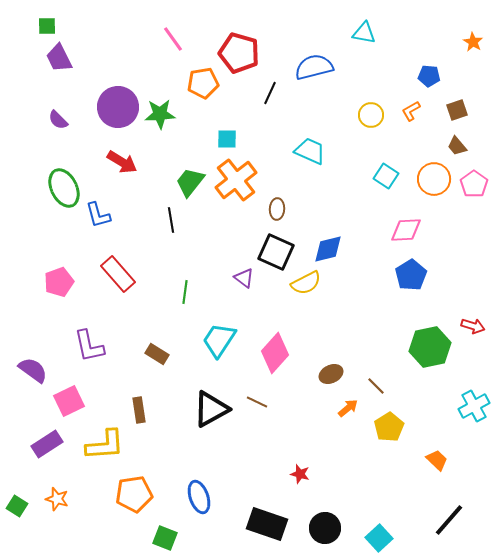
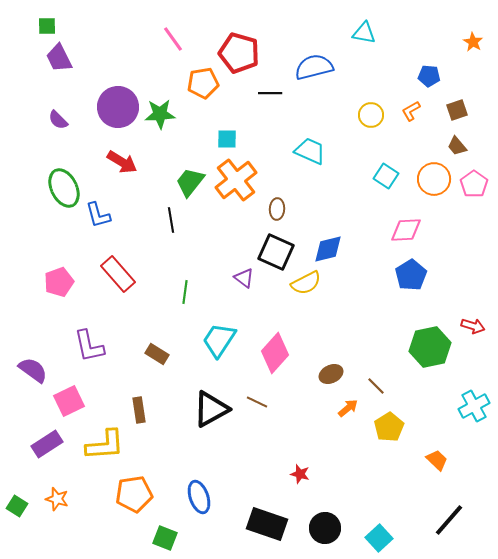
black line at (270, 93): rotated 65 degrees clockwise
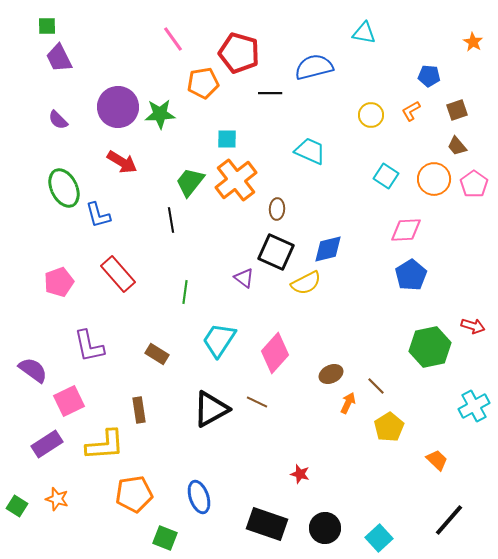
orange arrow at (348, 408): moved 5 px up; rotated 25 degrees counterclockwise
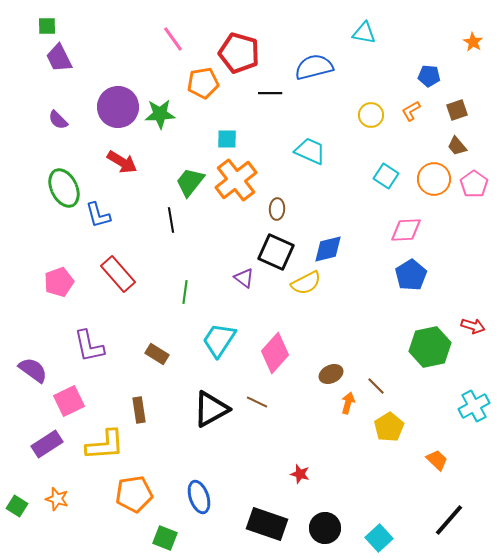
orange arrow at (348, 403): rotated 10 degrees counterclockwise
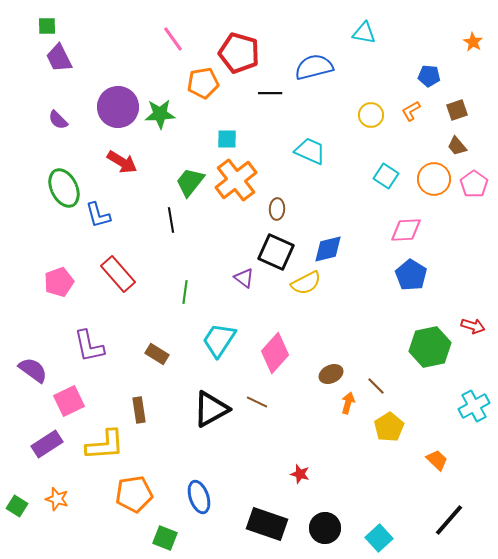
blue pentagon at (411, 275): rotated 8 degrees counterclockwise
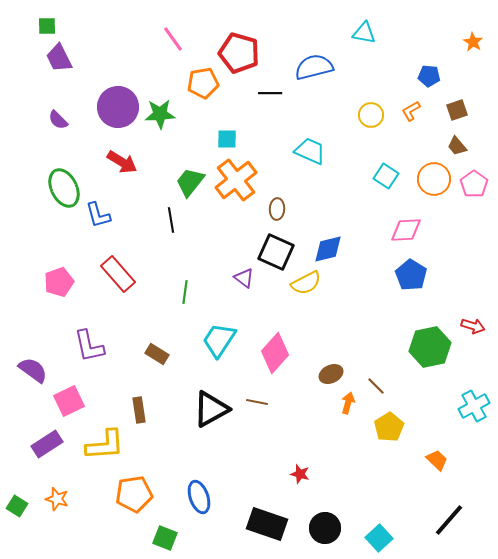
brown line at (257, 402): rotated 15 degrees counterclockwise
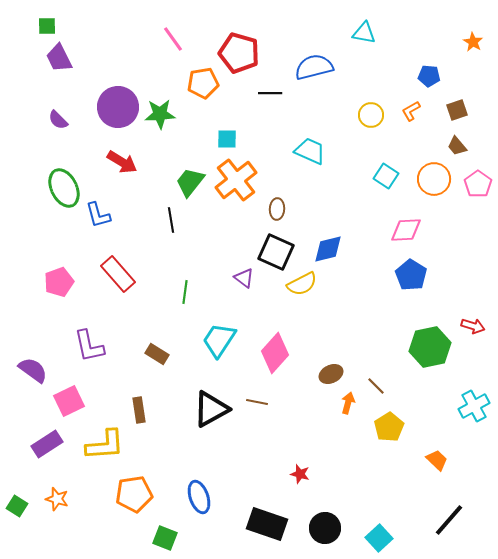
pink pentagon at (474, 184): moved 4 px right
yellow semicircle at (306, 283): moved 4 px left, 1 px down
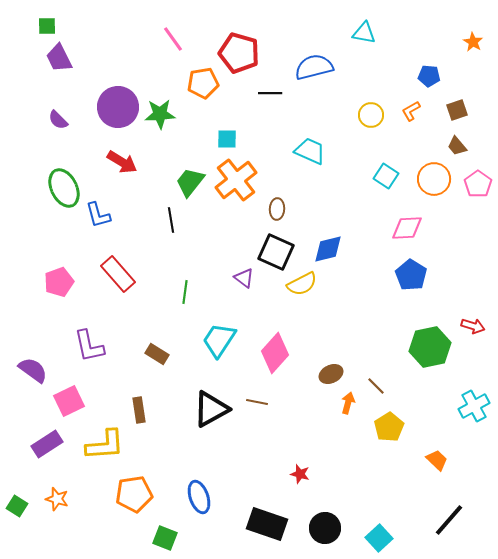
pink diamond at (406, 230): moved 1 px right, 2 px up
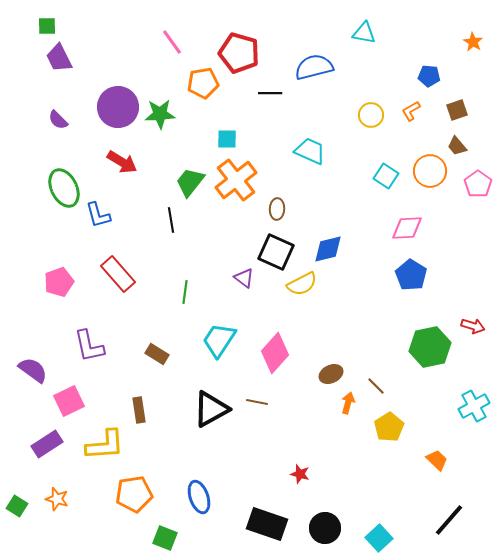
pink line at (173, 39): moved 1 px left, 3 px down
orange circle at (434, 179): moved 4 px left, 8 px up
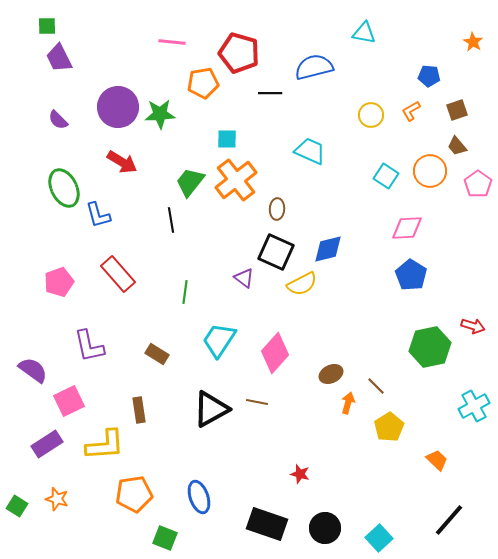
pink line at (172, 42): rotated 48 degrees counterclockwise
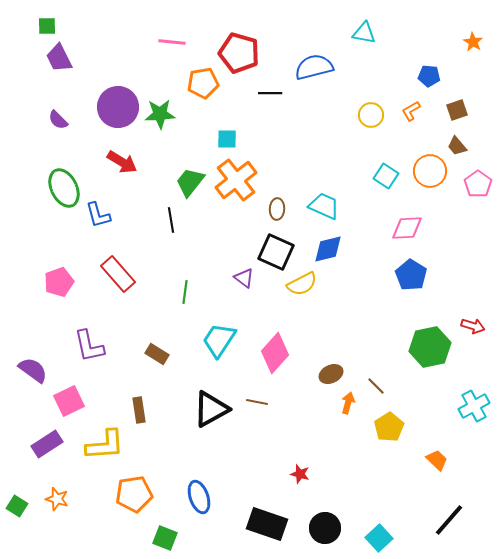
cyan trapezoid at (310, 151): moved 14 px right, 55 px down
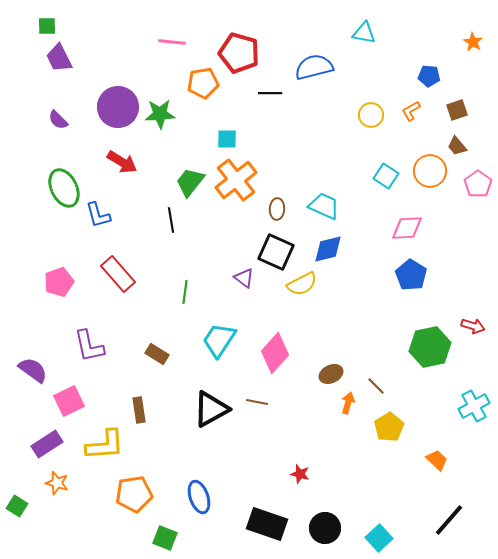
orange star at (57, 499): moved 16 px up
